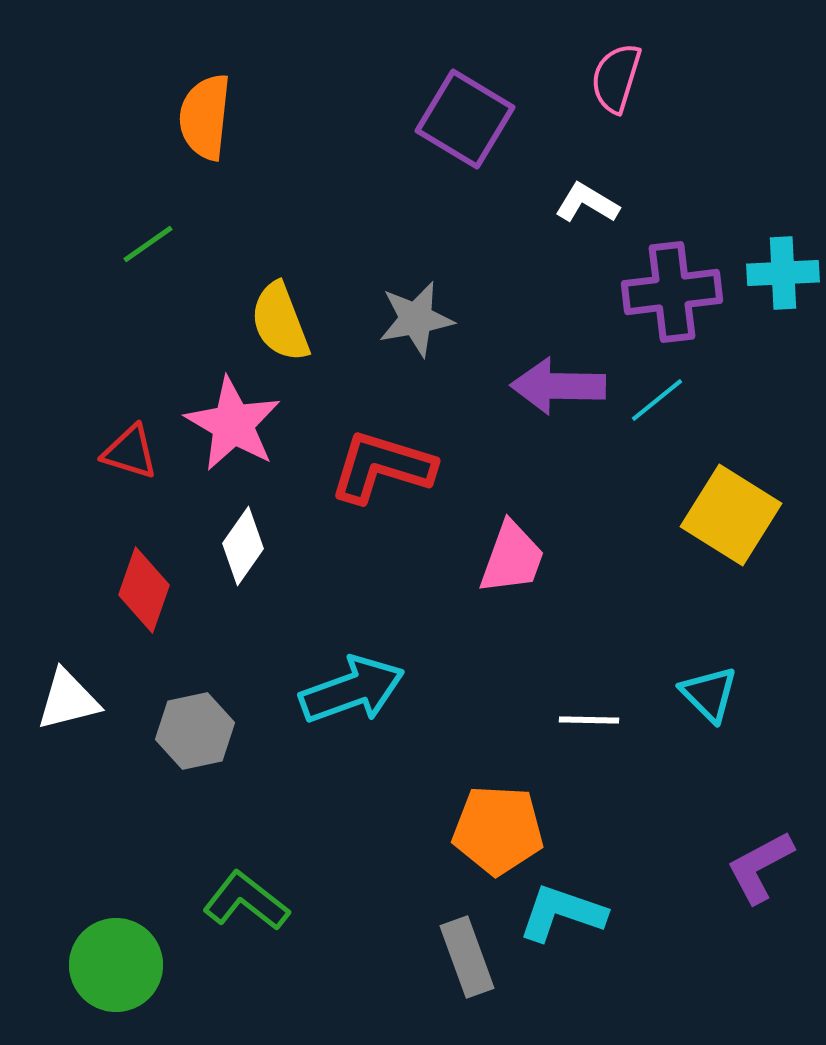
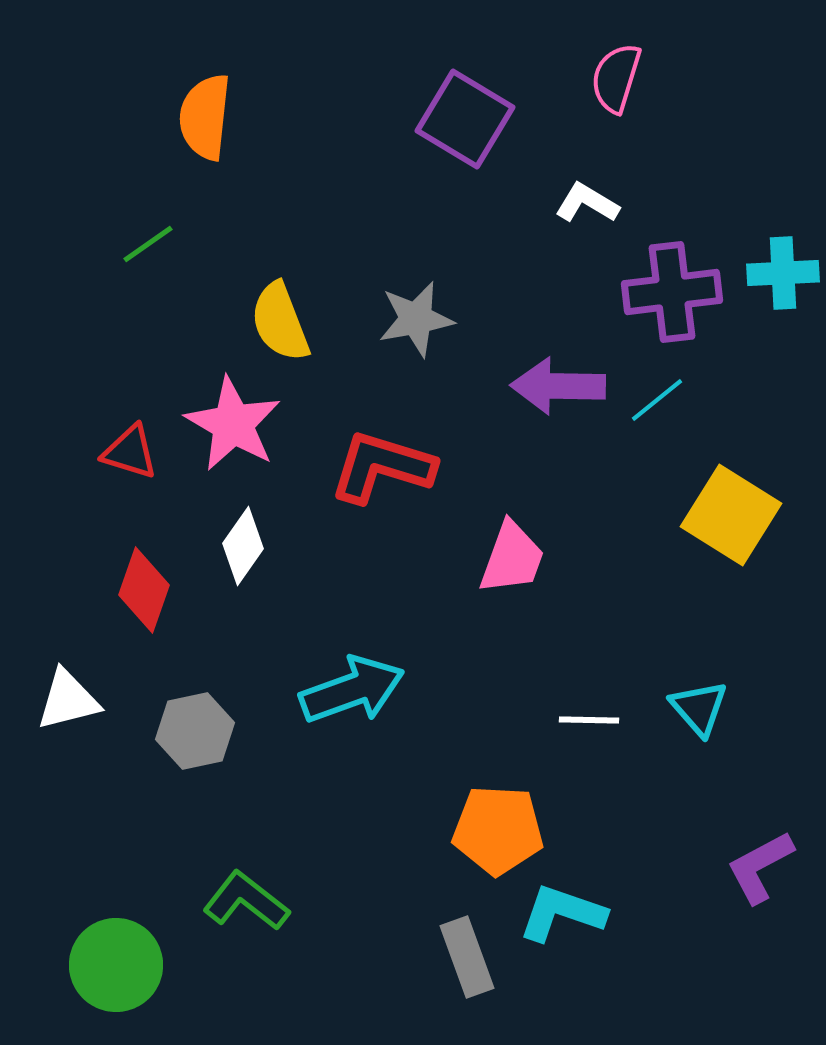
cyan triangle: moved 10 px left, 14 px down; rotated 4 degrees clockwise
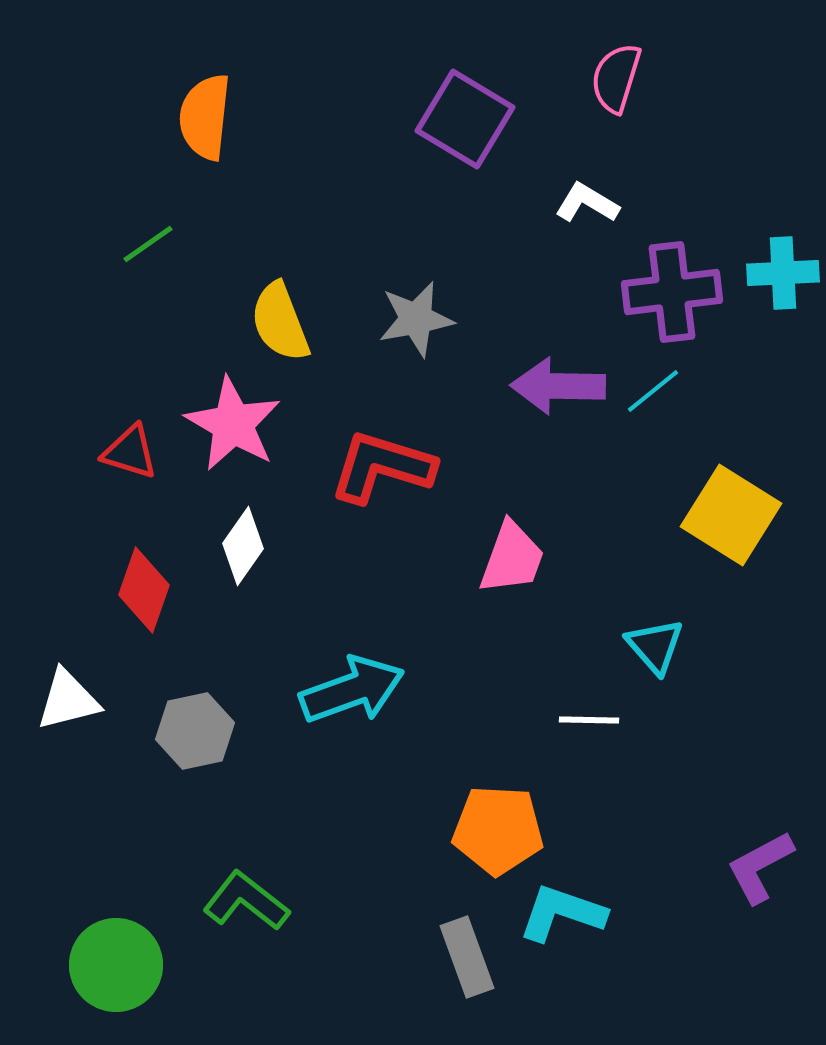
cyan line: moved 4 px left, 9 px up
cyan triangle: moved 44 px left, 62 px up
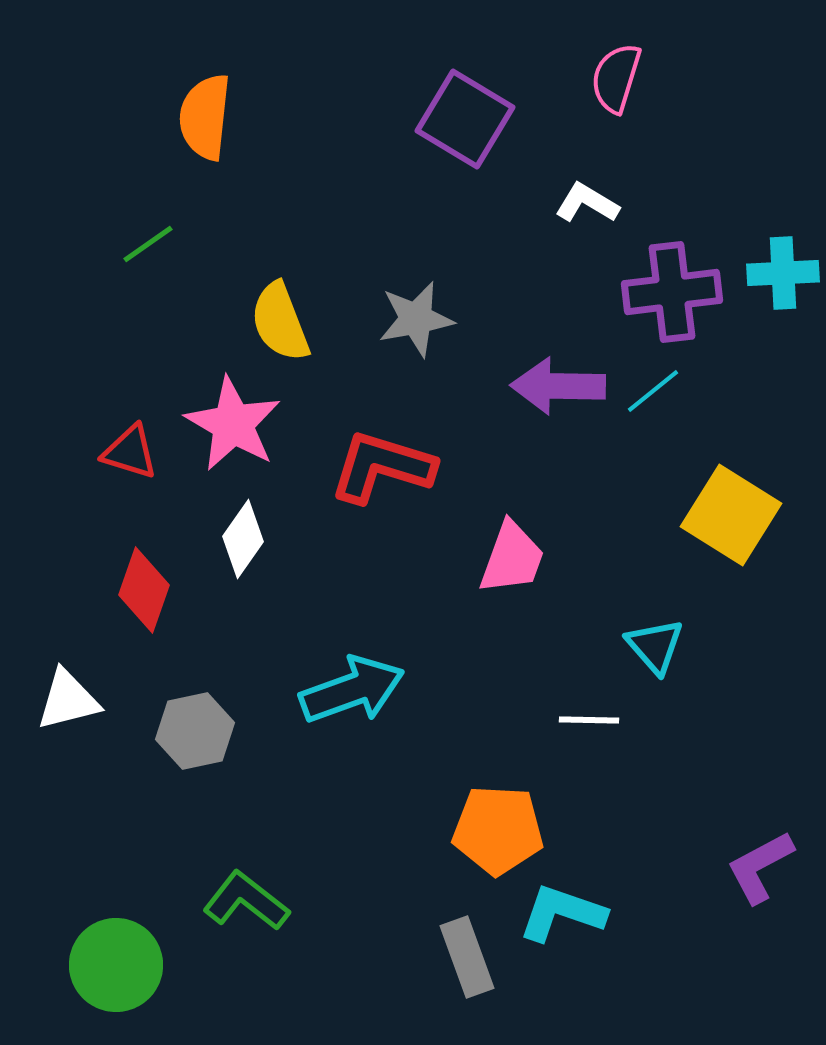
white diamond: moved 7 px up
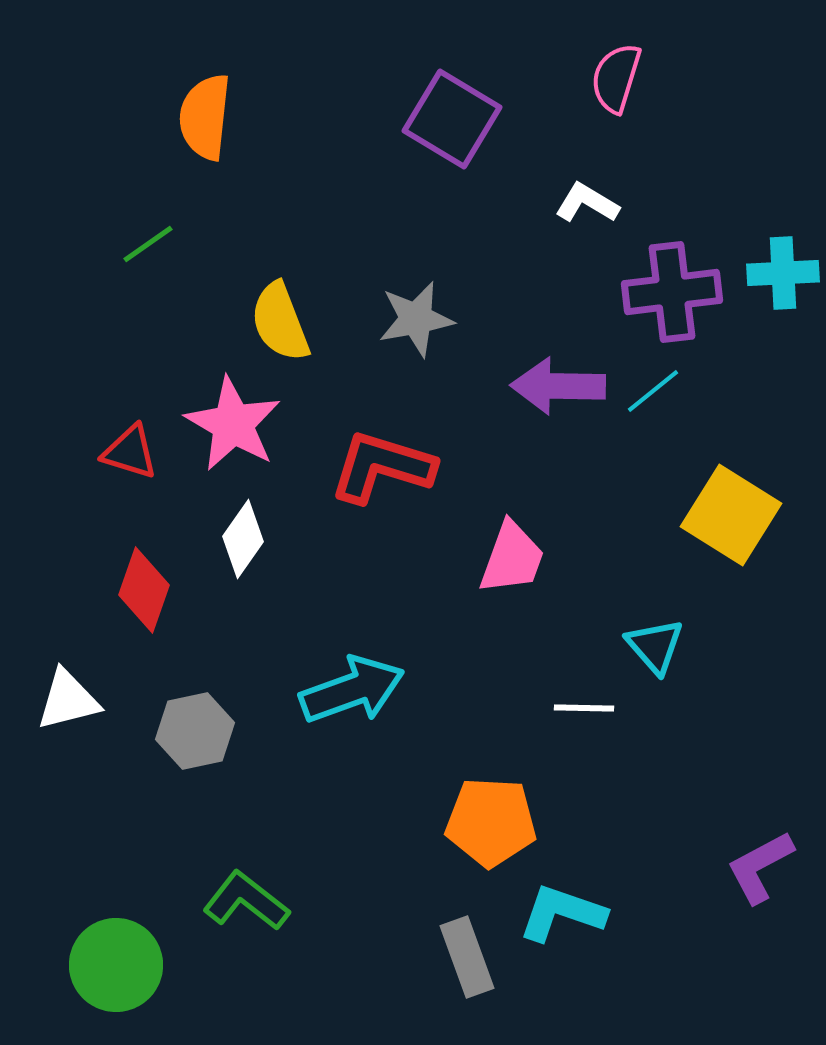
purple square: moved 13 px left
white line: moved 5 px left, 12 px up
orange pentagon: moved 7 px left, 8 px up
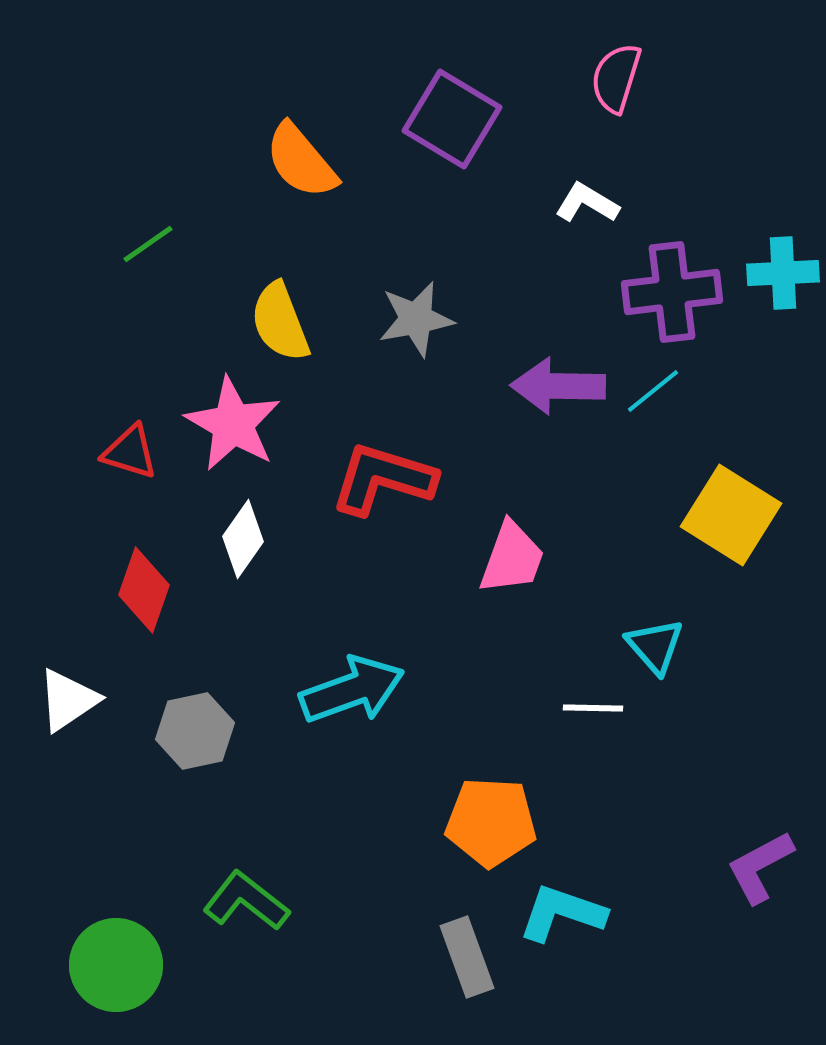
orange semicircle: moved 96 px right, 44 px down; rotated 46 degrees counterclockwise
red L-shape: moved 1 px right, 12 px down
white triangle: rotated 20 degrees counterclockwise
white line: moved 9 px right
